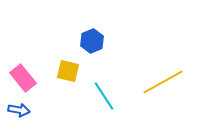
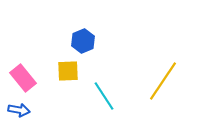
blue hexagon: moved 9 px left
yellow square: rotated 15 degrees counterclockwise
yellow line: moved 1 px up; rotated 27 degrees counterclockwise
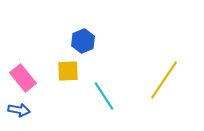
yellow line: moved 1 px right, 1 px up
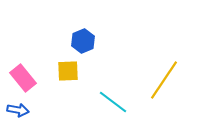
cyan line: moved 9 px right, 6 px down; rotated 20 degrees counterclockwise
blue arrow: moved 1 px left
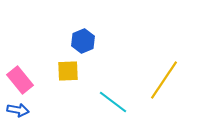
pink rectangle: moved 3 px left, 2 px down
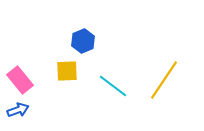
yellow square: moved 1 px left
cyan line: moved 16 px up
blue arrow: rotated 30 degrees counterclockwise
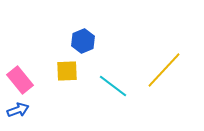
yellow line: moved 10 px up; rotated 9 degrees clockwise
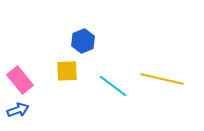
yellow line: moved 2 px left, 9 px down; rotated 60 degrees clockwise
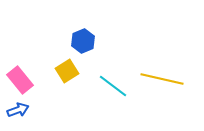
yellow square: rotated 30 degrees counterclockwise
